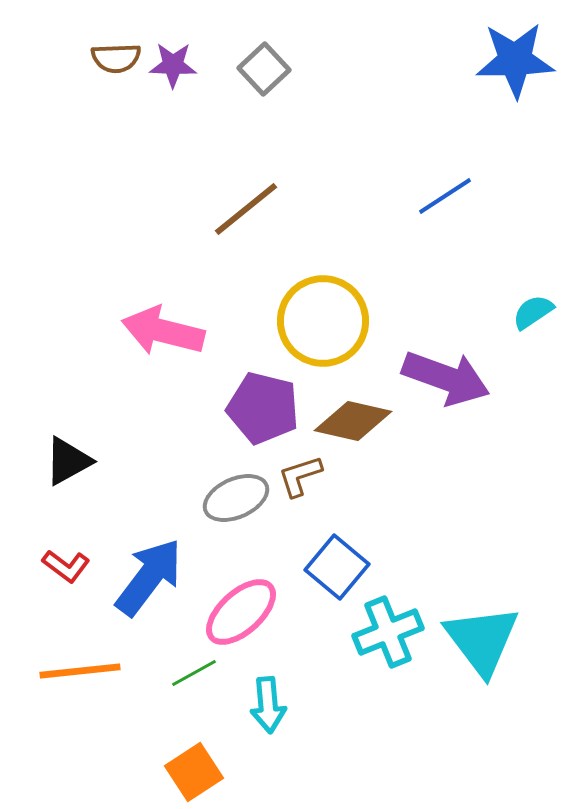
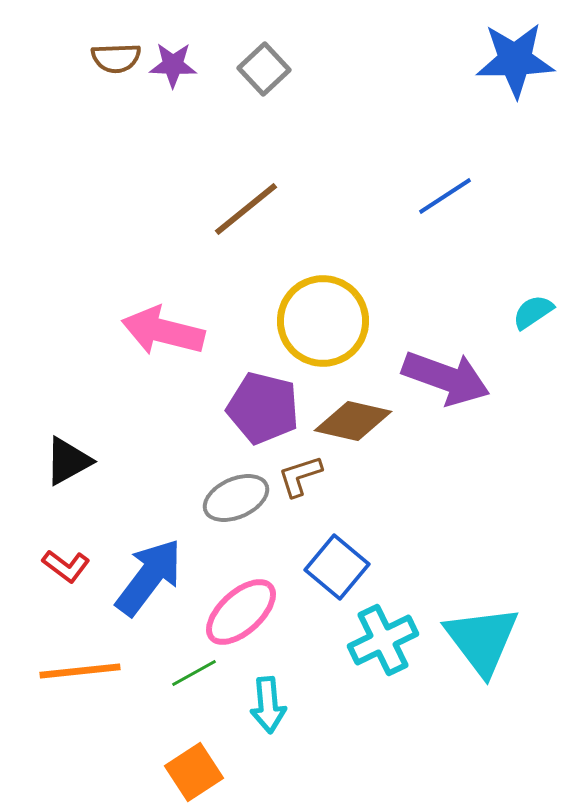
cyan cross: moved 5 px left, 8 px down; rotated 4 degrees counterclockwise
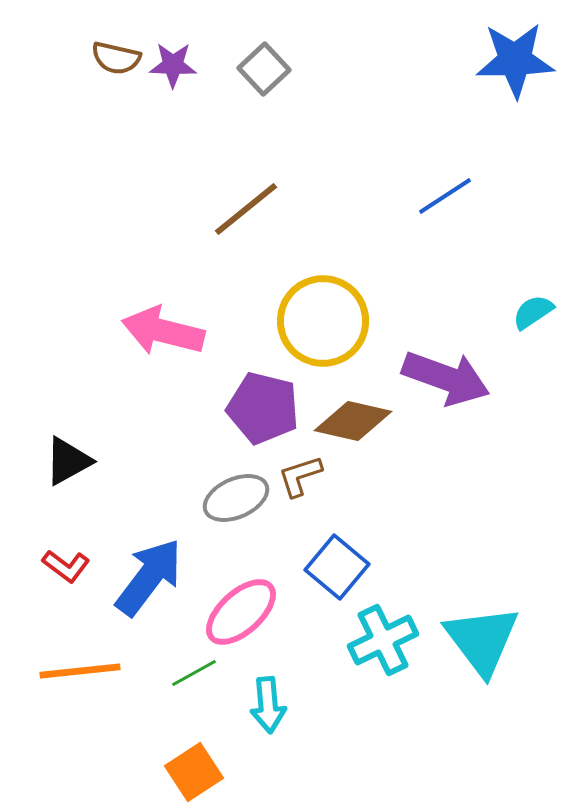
brown semicircle: rotated 15 degrees clockwise
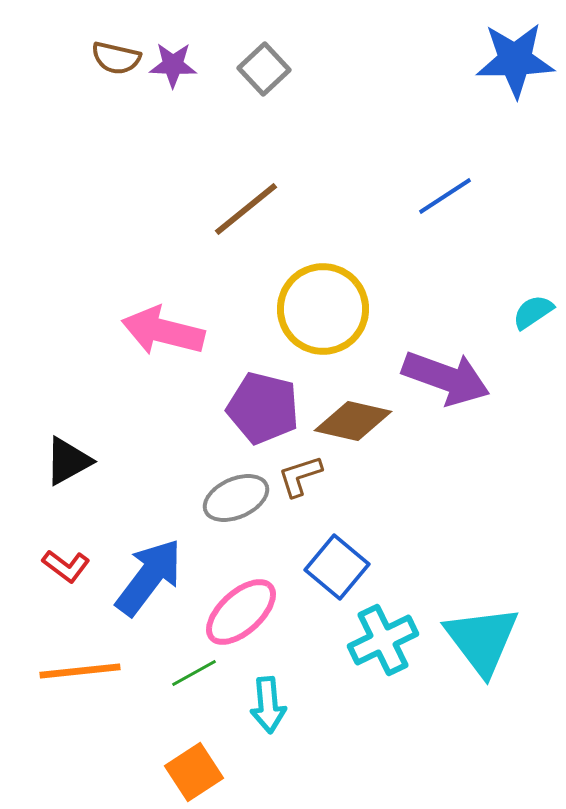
yellow circle: moved 12 px up
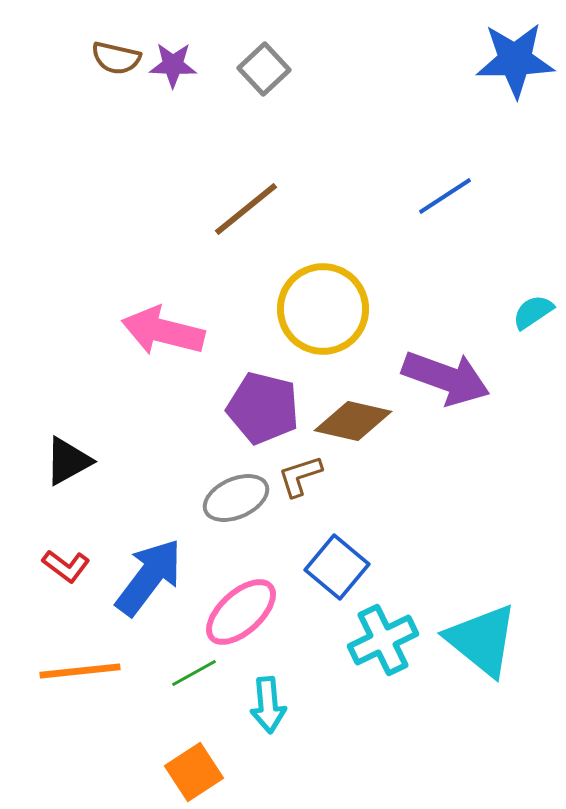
cyan triangle: rotated 14 degrees counterclockwise
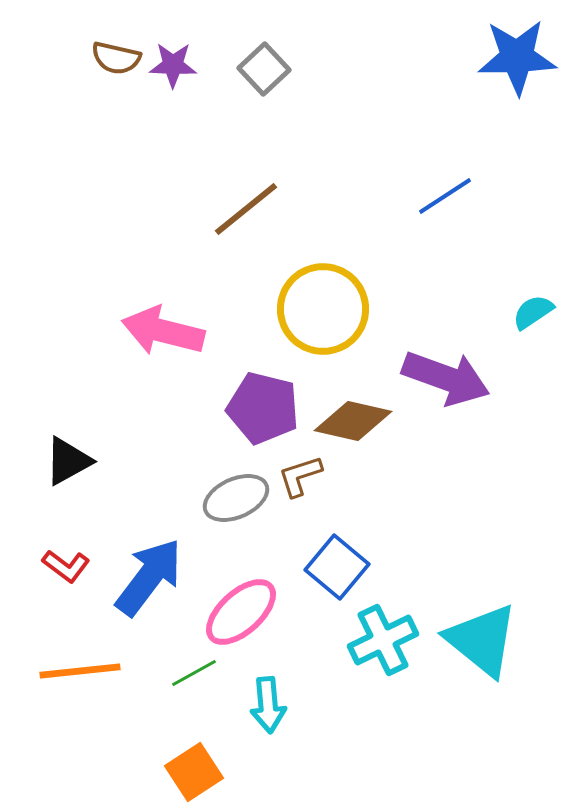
blue star: moved 2 px right, 3 px up
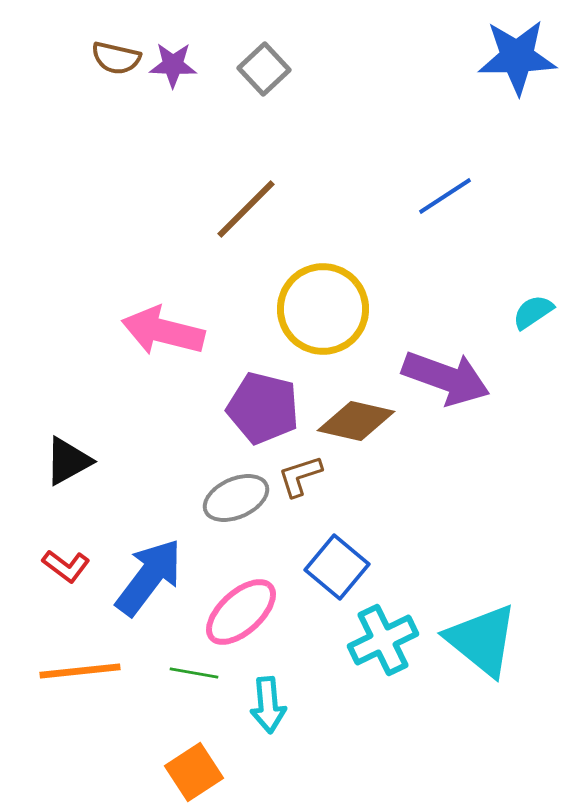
brown line: rotated 6 degrees counterclockwise
brown diamond: moved 3 px right
green line: rotated 39 degrees clockwise
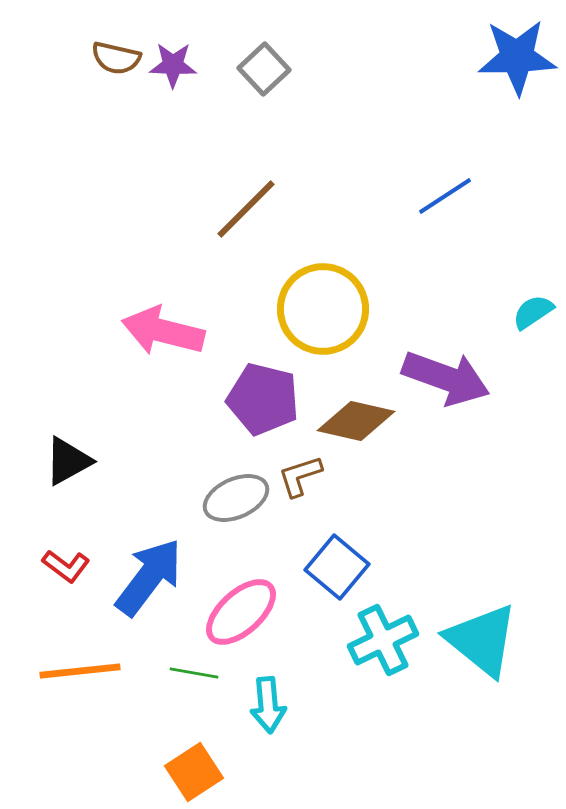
purple pentagon: moved 9 px up
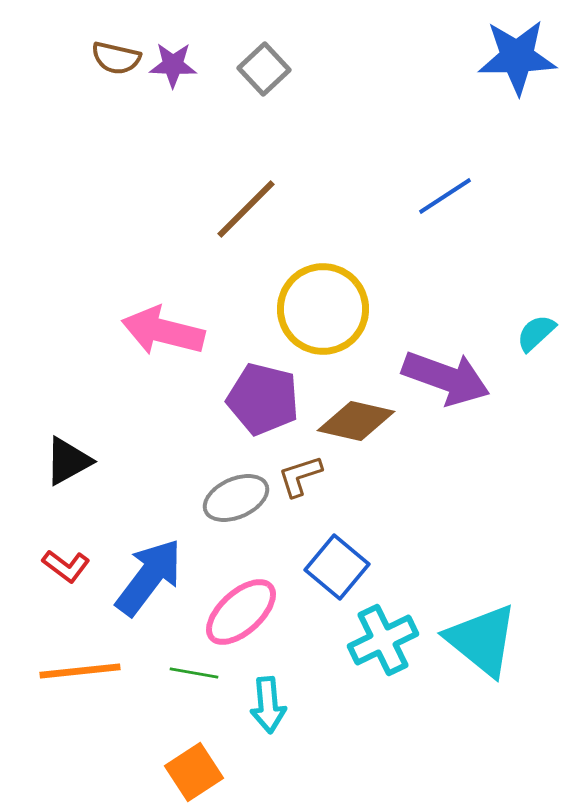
cyan semicircle: moved 3 px right, 21 px down; rotated 9 degrees counterclockwise
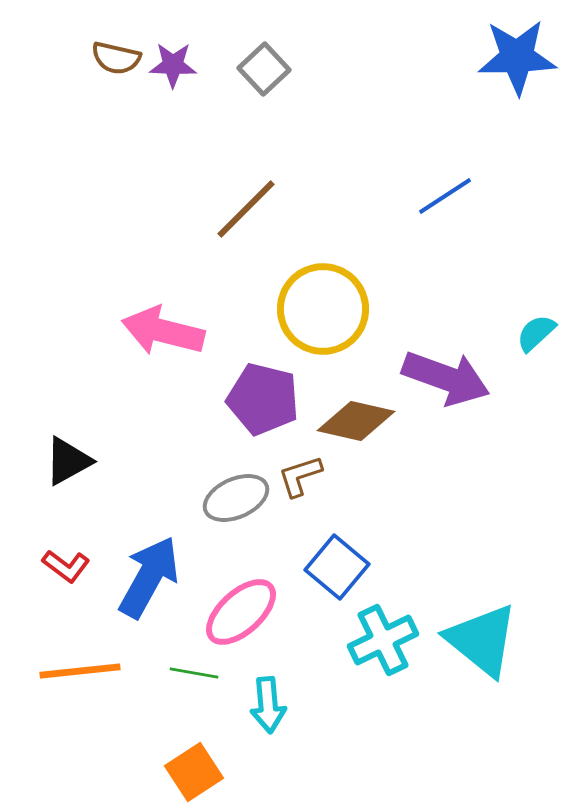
blue arrow: rotated 8 degrees counterclockwise
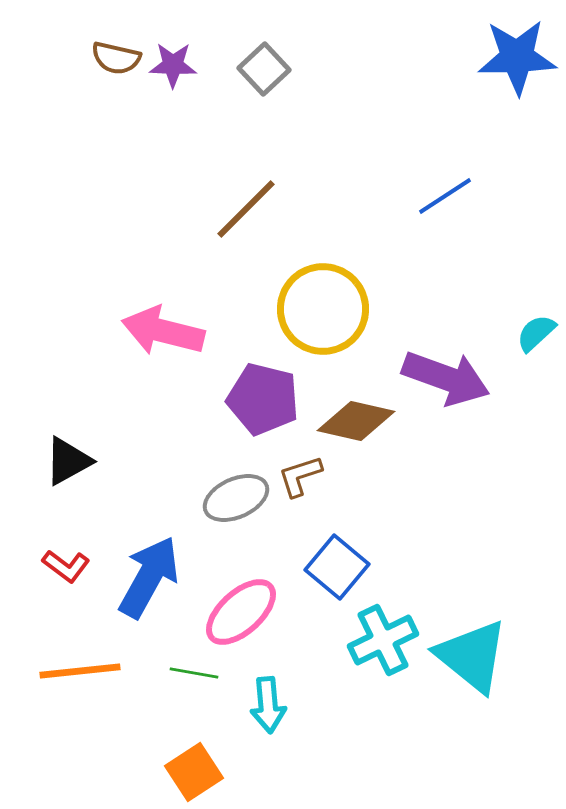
cyan triangle: moved 10 px left, 16 px down
